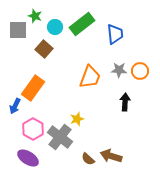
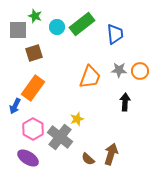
cyan circle: moved 2 px right
brown square: moved 10 px left, 4 px down; rotated 30 degrees clockwise
brown arrow: moved 2 px up; rotated 90 degrees clockwise
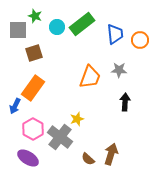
orange circle: moved 31 px up
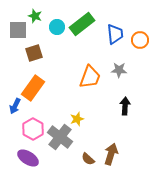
black arrow: moved 4 px down
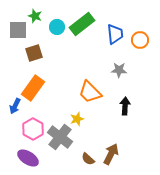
orange trapezoid: moved 15 px down; rotated 115 degrees clockwise
brown arrow: rotated 10 degrees clockwise
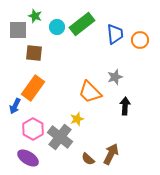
brown square: rotated 24 degrees clockwise
gray star: moved 4 px left, 7 px down; rotated 21 degrees counterclockwise
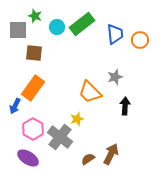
brown semicircle: rotated 104 degrees clockwise
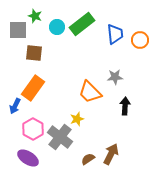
gray star: rotated 14 degrees clockwise
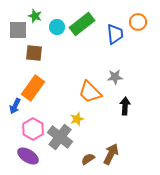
orange circle: moved 2 px left, 18 px up
purple ellipse: moved 2 px up
